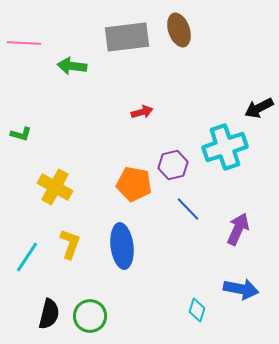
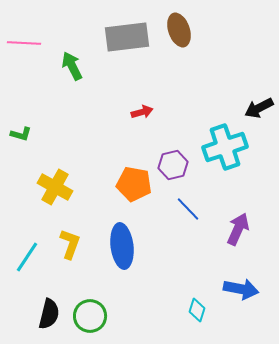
green arrow: rotated 56 degrees clockwise
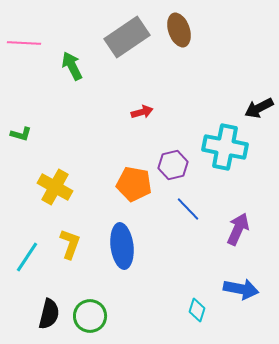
gray rectangle: rotated 27 degrees counterclockwise
cyan cross: rotated 30 degrees clockwise
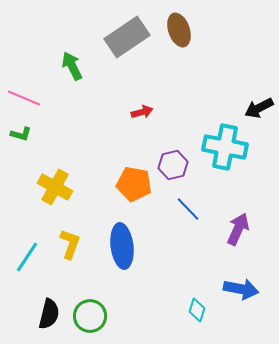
pink line: moved 55 px down; rotated 20 degrees clockwise
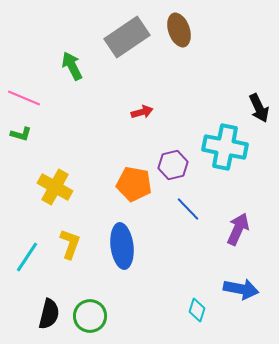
black arrow: rotated 88 degrees counterclockwise
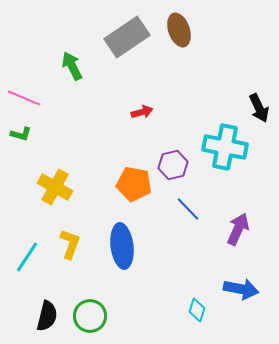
black semicircle: moved 2 px left, 2 px down
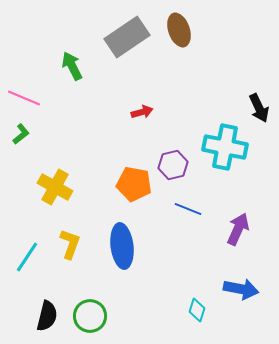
green L-shape: rotated 55 degrees counterclockwise
blue line: rotated 24 degrees counterclockwise
